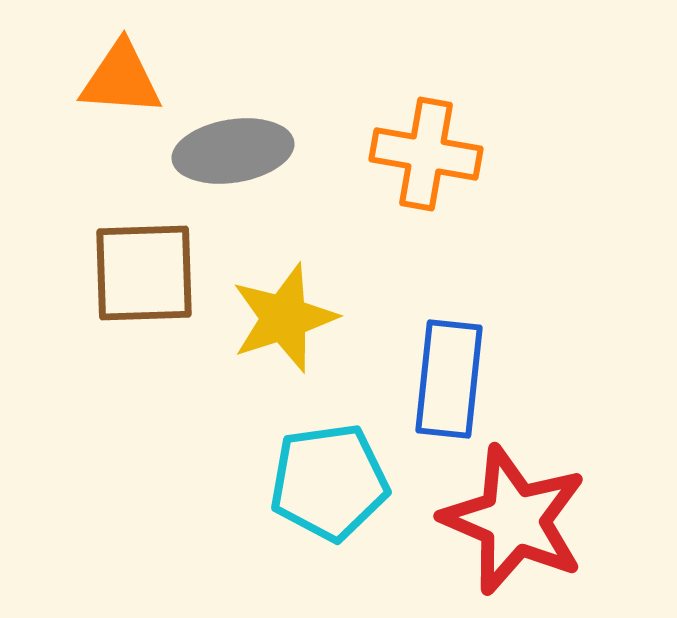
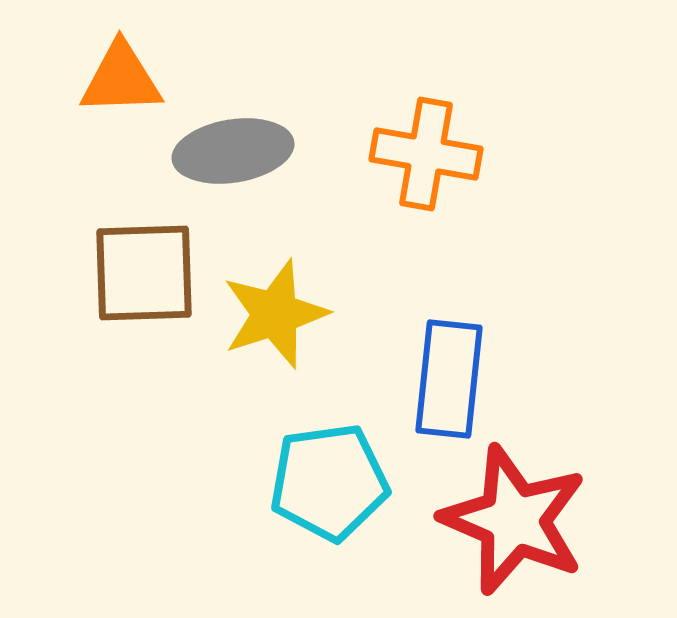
orange triangle: rotated 6 degrees counterclockwise
yellow star: moved 9 px left, 4 px up
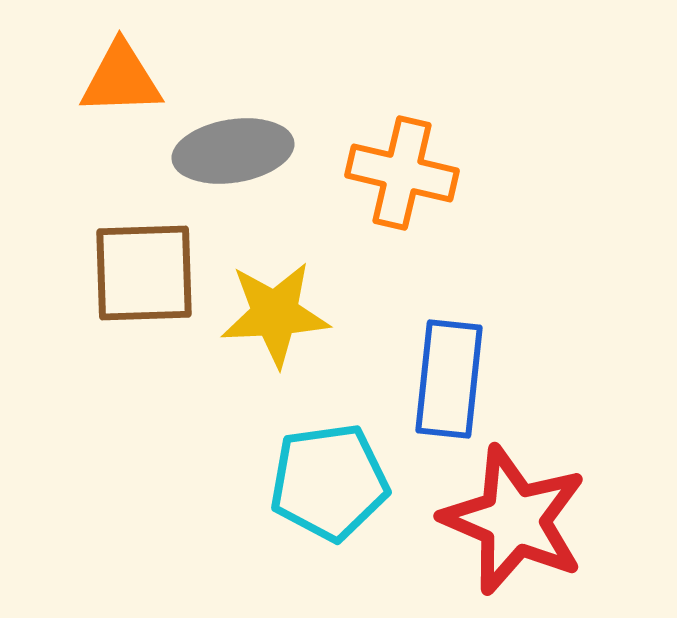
orange cross: moved 24 px left, 19 px down; rotated 3 degrees clockwise
yellow star: rotated 15 degrees clockwise
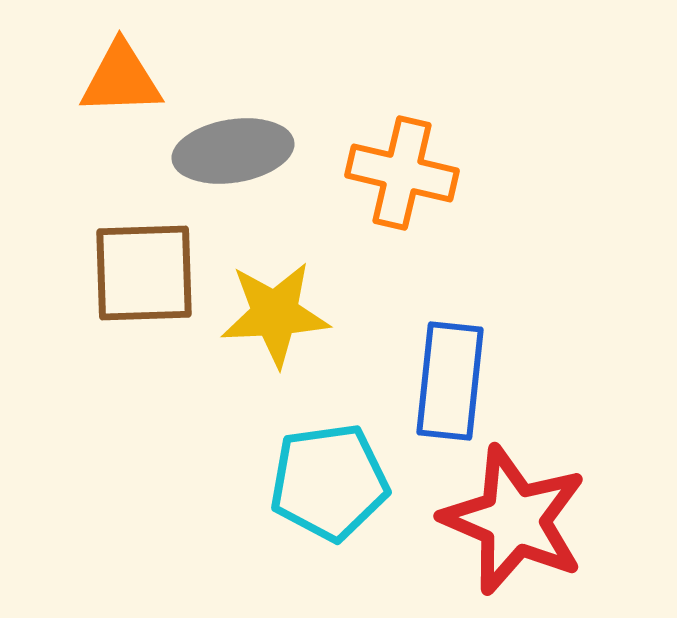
blue rectangle: moved 1 px right, 2 px down
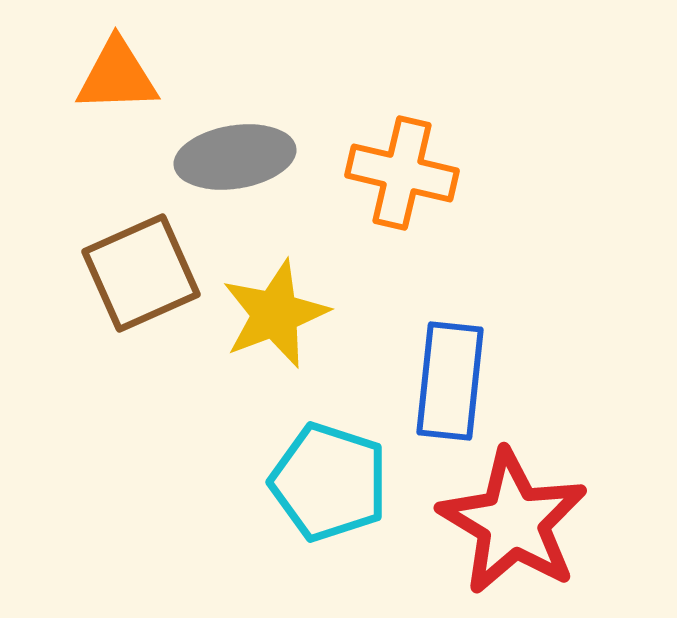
orange triangle: moved 4 px left, 3 px up
gray ellipse: moved 2 px right, 6 px down
brown square: moved 3 px left; rotated 22 degrees counterclockwise
yellow star: rotated 18 degrees counterclockwise
cyan pentagon: rotated 26 degrees clockwise
red star: moved 1 px left, 2 px down; rotated 8 degrees clockwise
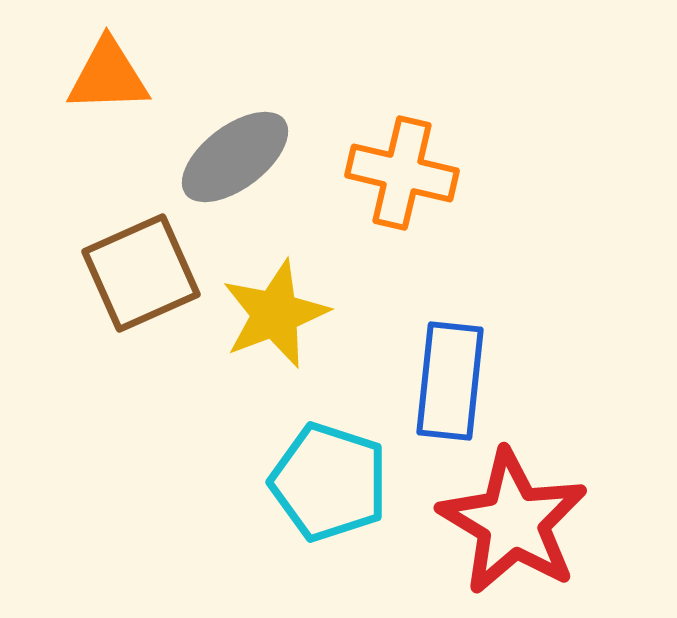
orange triangle: moved 9 px left
gray ellipse: rotated 28 degrees counterclockwise
